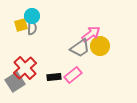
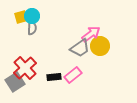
yellow square: moved 8 px up
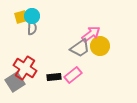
red cross: rotated 15 degrees counterclockwise
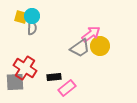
yellow square: rotated 32 degrees clockwise
pink rectangle: moved 6 px left, 13 px down
gray square: rotated 30 degrees clockwise
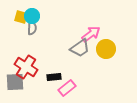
yellow circle: moved 6 px right, 3 px down
red cross: moved 1 px right, 1 px up
